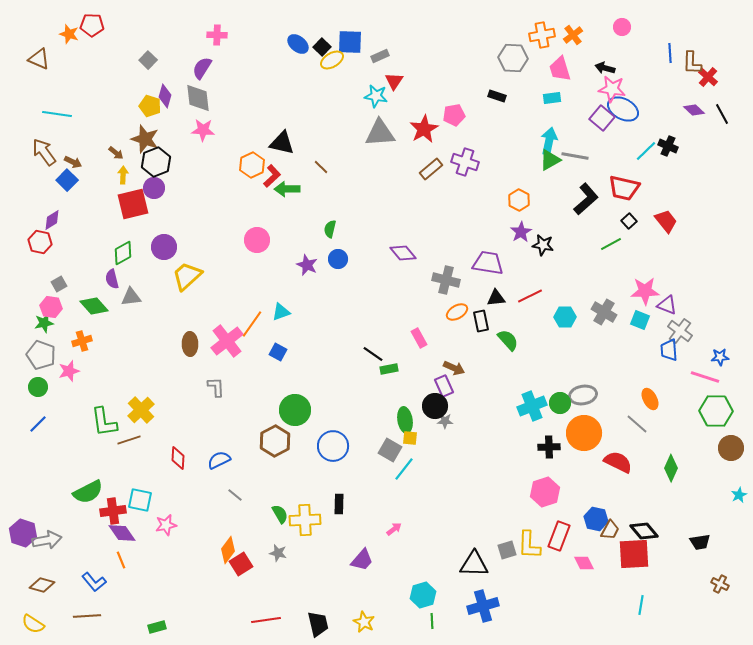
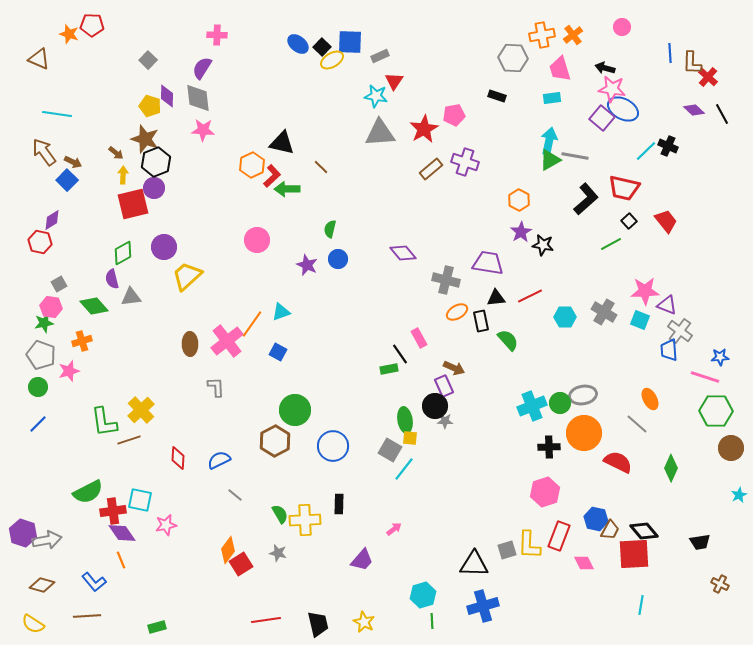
purple diamond at (165, 96): moved 2 px right; rotated 15 degrees counterclockwise
black line at (373, 354): moved 27 px right; rotated 20 degrees clockwise
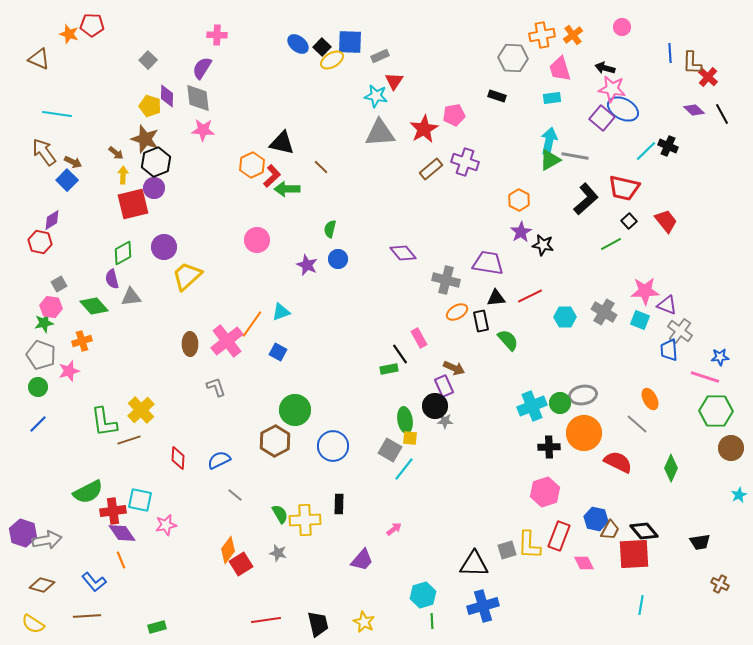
gray L-shape at (216, 387): rotated 15 degrees counterclockwise
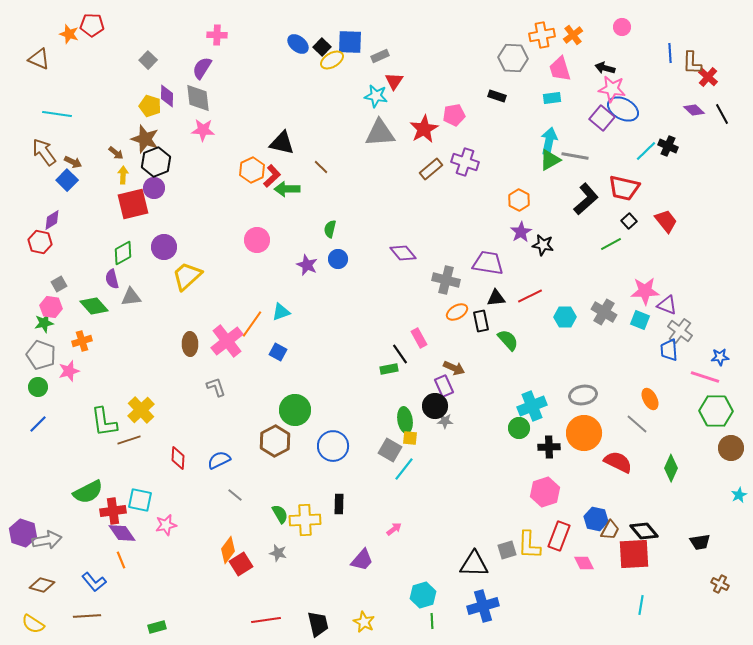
orange hexagon at (252, 165): moved 5 px down
green circle at (560, 403): moved 41 px left, 25 px down
